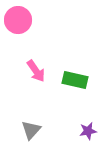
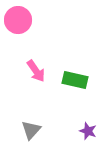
purple star: rotated 30 degrees clockwise
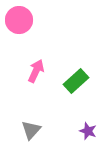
pink circle: moved 1 px right
pink arrow: rotated 120 degrees counterclockwise
green rectangle: moved 1 px right, 1 px down; rotated 55 degrees counterclockwise
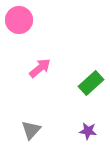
pink arrow: moved 4 px right, 3 px up; rotated 25 degrees clockwise
green rectangle: moved 15 px right, 2 px down
purple star: rotated 12 degrees counterclockwise
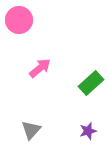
purple star: rotated 24 degrees counterclockwise
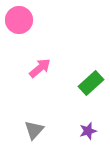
gray triangle: moved 3 px right
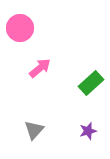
pink circle: moved 1 px right, 8 px down
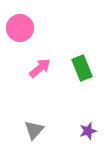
green rectangle: moved 9 px left, 15 px up; rotated 70 degrees counterclockwise
